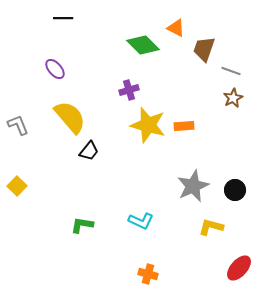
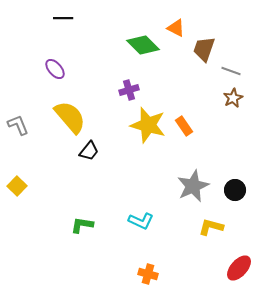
orange rectangle: rotated 60 degrees clockwise
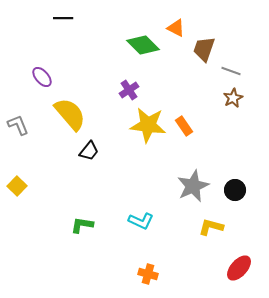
purple ellipse: moved 13 px left, 8 px down
purple cross: rotated 18 degrees counterclockwise
yellow semicircle: moved 3 px up
yellow star: rotated 9 degrees counterclockwise
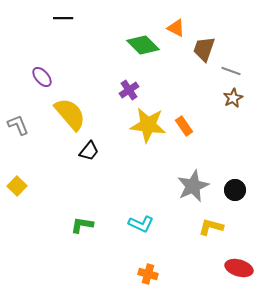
cyan L-shape: moved 3 px down
red ellipse: rotated 64 degrees clockwise
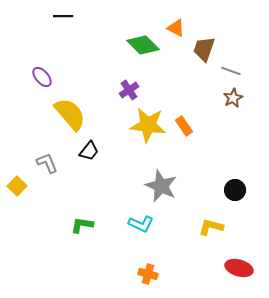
black line: moved 2 px up
gray L-shape: moved 29 px right, 38 px down
gray star: moved 32 px left; rotated 24 degrees counterclockwise
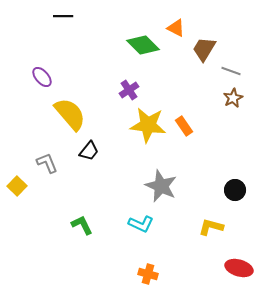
brown trapezoid: rotated 12 degrees clockwise
green L-shape: rotated 55 degrees clockwise
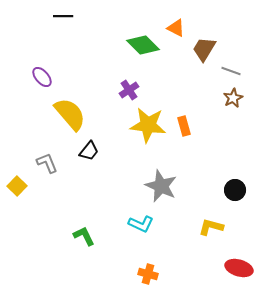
orange rectangle: rotated 18 degrees clockwise
green L-shape: moved 2 px right, 11 px down
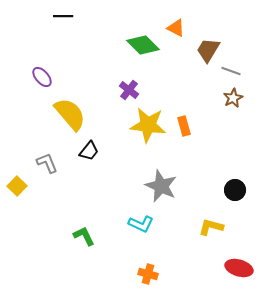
brown trapezoid: moved 4 px right, 1 px down
purple cross: rotated 18 degrees counterclockwise
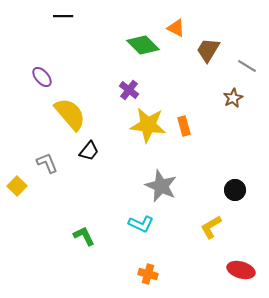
gray line: moved 16 px right, 5 px up; rotated 12 degrees clockwise
yellow L-shape: rotated 45 degrees counterclockwise
red ellipse: moved 2 px right, 2 px down
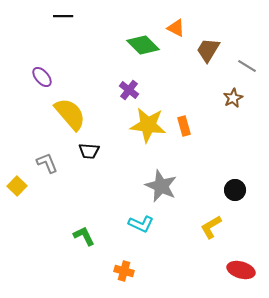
black trapezoid: rotated 55 degrees clockwise
orange cross: moved 24 px left, 3 px up
